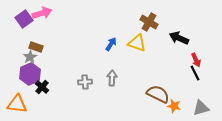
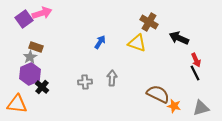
blue arrow: moved 11 px left, 2 px up
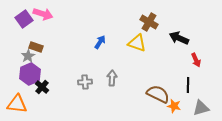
pink arrow: moved 1 px right, 1 px down; rotated 36 degrees clockwise
gray star: moved 2 px left, 1 px up
black line: moved 7 px left, 12 px down; rotated 28 degrees clockwise
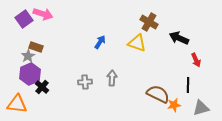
orange star: moved 1 px up; rotated 24 degrees counterclockwise
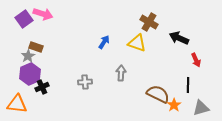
blue arrow: moved 4 px right
gray arrow: moved 9 px right, 5 px up
black cross: rotated 24 degrees clockwise
orange star: rotated 24 degrees counterclockwise
